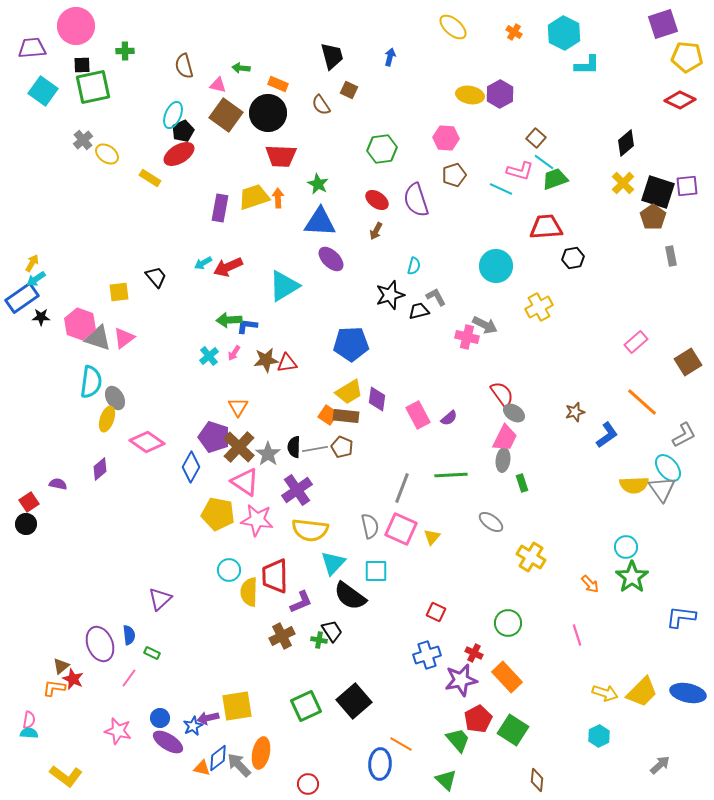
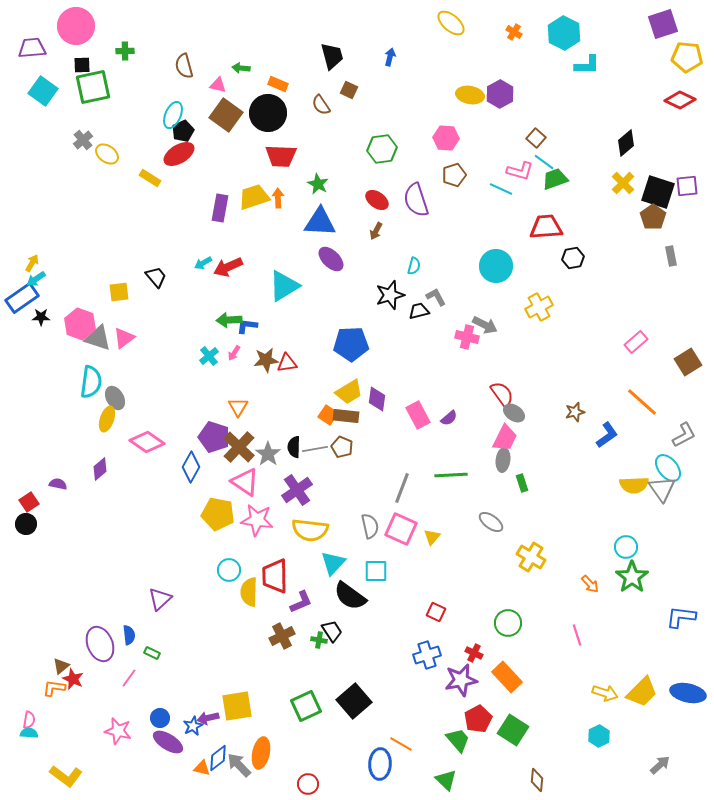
yellow ellipse at (453, 27): moved 2 px left, 4 px up
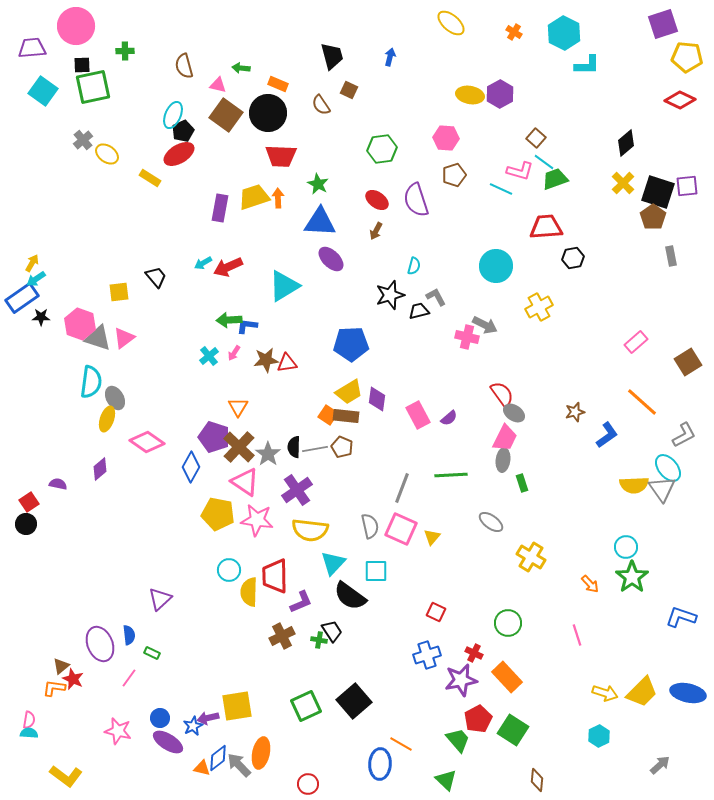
blue L-shape at (681, 617): rotated 12 degrees clockwise
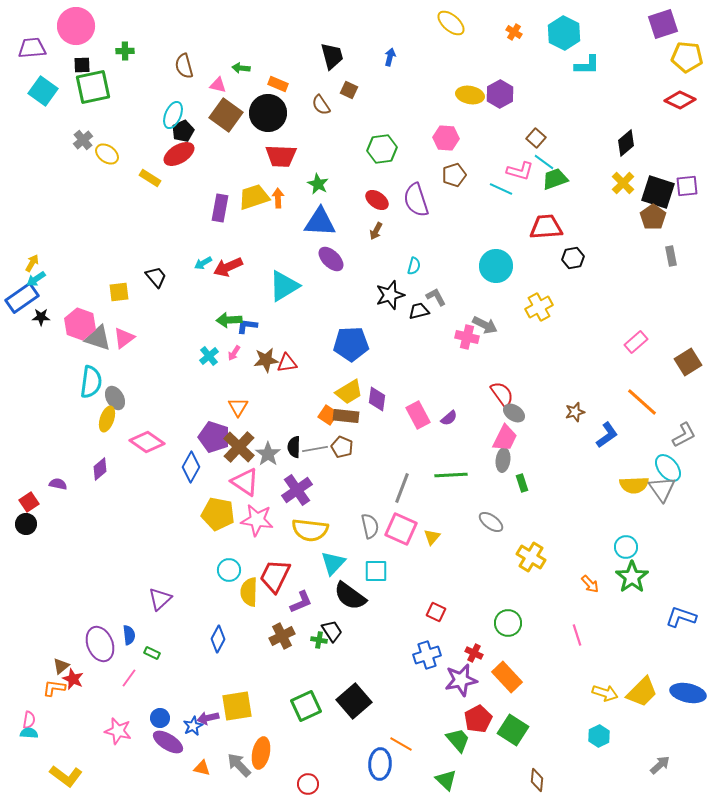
red trapezoid at (275, 576): rotated 27 degrees clockwise
blue diamond at (218, 758): moved 119 px up; rotated 24 degrees counterclockwise
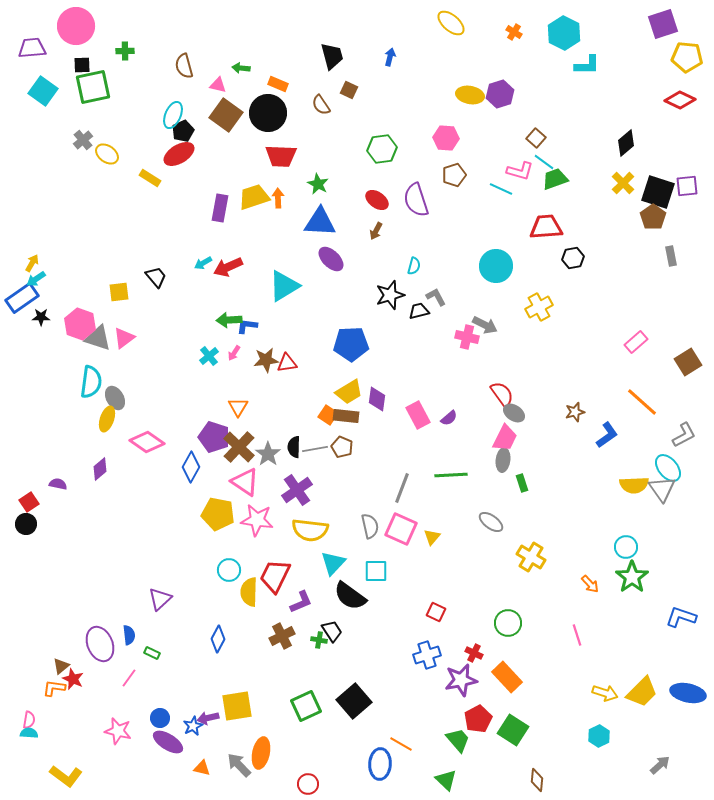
purple hexagon at (500, 94): rotated 12 degrees clockwise
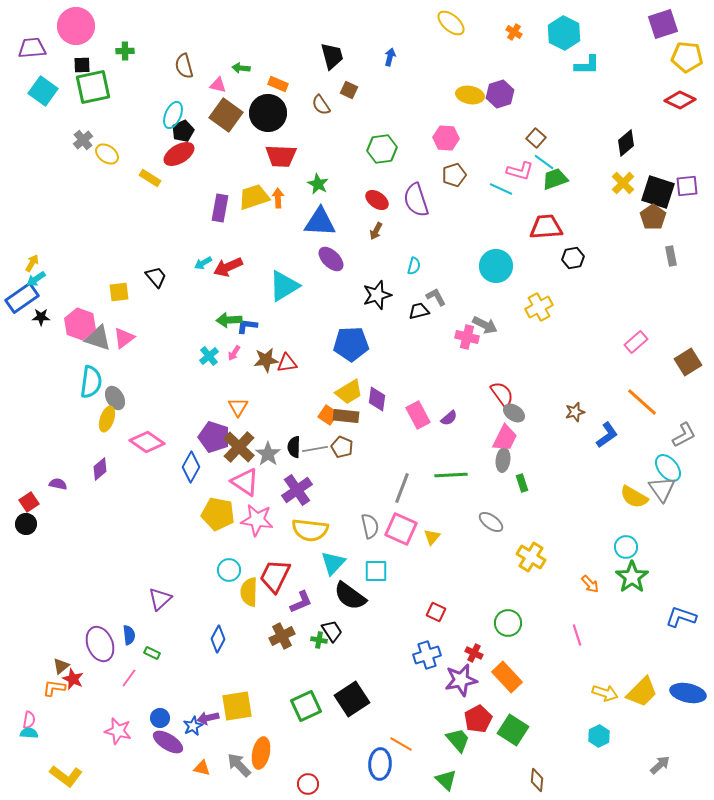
black star at (390, 295): moved 13 px left
yellow semicircle at (634, 485): moved 12 px down; rotated 32 degrees clockwise
black square at (354, 701): moved 2 px left, 2 px up; rotated 8 degrees clockwise
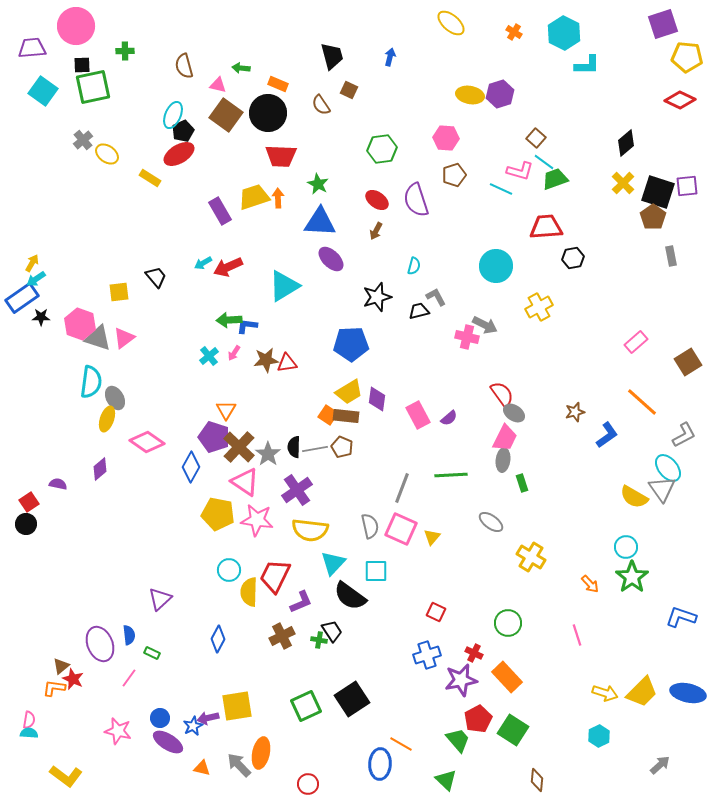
purple rectangle at (220, 208): moved 3 px down; rotated 40 degrees counterclockwise
black star at (377, 295): moved 2 px down
orange triangle at (238, 407): moved 12 px left, 3 px down
